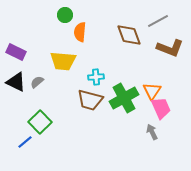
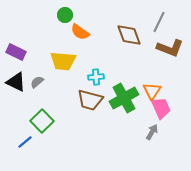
gray line: moved 1 px right, 1 px down; rotated 35 degrees counterclockwise
orange semicircle: rotated 60 degrees counterclockwise
green square: moved 2 px right, 1 px up
gray arrow: rotated 56 degrees clockwise
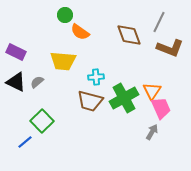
brown trapezoid: moved 1 px down
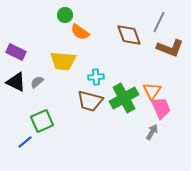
green square: rotated 20 degrees clockwise
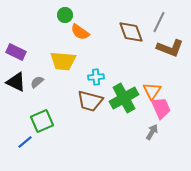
brown diamond: moved 2 px right, 3 px up
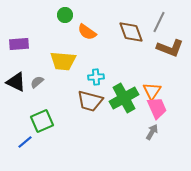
orange semicircle: moved 7 px right
purple rectangle: moved 3 px right, 8 px up; rotated 30 degrees counterclockwise
pink trapezoid: moved 4 px left
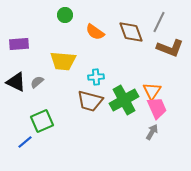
orange semicircle: moved 8 px right
green cross: moved 2 px down
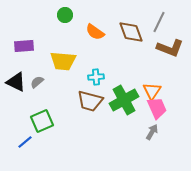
purple rectangle: moved 5 px right, 2 px down
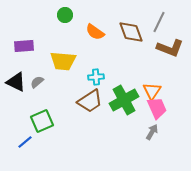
brown trapezoid: rotated 48 degrees counterclockwise
